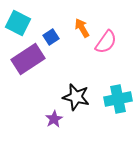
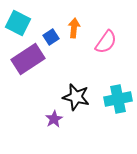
orange arrow: moved 8 px left; rotated 36 degrees clockwise
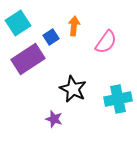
cyan square: rotated 30 degrees clockwise
orange arrow: moved 2 px up
black star: moved 3 px left, 8 px up; rotated 12 degrees clockwise
purple star: rotated 24 degrees counterclockwise
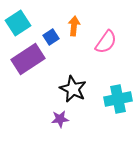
purple star: moved 6 px right; rotated 24 degrees counterclockwise
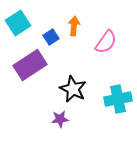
purple rectangle: moved 2 px right, 6 px down
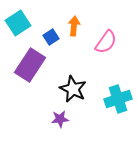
purple rectangle: rotated 24 degrees counterclockwise
cyan cross: rotated 8 degrees counterclockwise
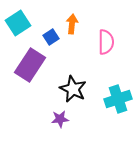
orange arrow: moved 2 px left, 2 px up
pink semicircle: rotated 35 degrees counterclockwise
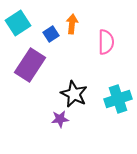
blue square: moved 3 px up
black star: moved 1 px right, 5 px down
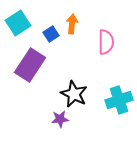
cyan cross: moved 1 px right, 1 px down
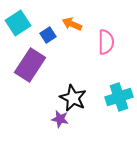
orange arrow: rotated 72 degrees counterclockwise
blue square: moved 3 px left, 1 px down
black star: moved 1 px left, 4 px down
cyan cross: moved 3 px up
purple star: rotated 18 degrees clockwise
